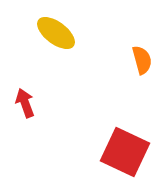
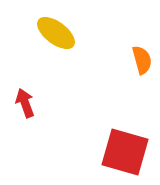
red square: rotated 9 degrees counterclockwise
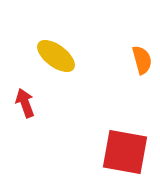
yellow ellipse: moved 23 px down
red square: rotated 6 degrees counterclockwise
